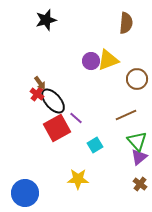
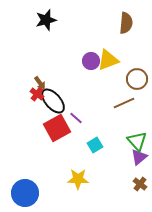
brown line: moved 2 px left, 12 px up
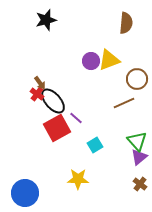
yellow triangle: moved 1 px right
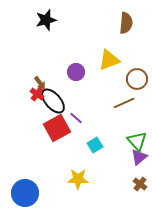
purple circle: moved 15 px left, 11 px down
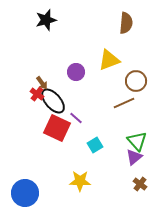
brown circle: moved 1 px left, 2 px down
brown arrow: moved 2 px right
red square: rotated 36 degrees counterclockwise
purple triangle: moved 5 px left
yellow star: moved 2 px right, 2 px down
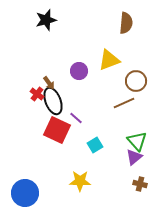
purple circle: moved 3 px right, 1 px up
brown arrow: moved 7 px right
black ellipse: rotated 20 degrees clockwise
red square: moved 2 px down
brown cross: rotated 24 degrees counterclockwise
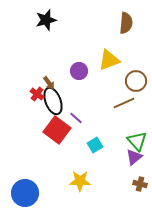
red square: rotated 12 degrees clockwise
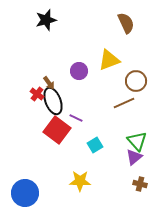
brown semicircle: rotated 30 degrees counterclockwise
purple line: rotated 16 degrees counterclockwise
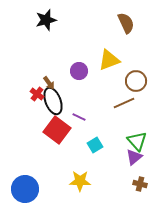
purple line: moved 3 px right, 1 px up
blue circle: moved 4 px up
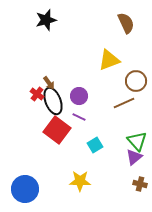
purple circle: moved 25 px down
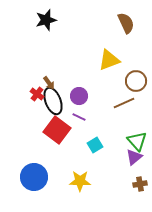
brown cross: rotated 24 degrees counterclockwise
blue circle: moved 9 px right, 12 px up
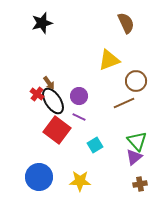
black star: moved 4 px left, 3 px down
black ellipse: rotated 12 degrees counterclockwise
blue circle: moved 5 px right
